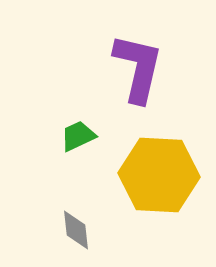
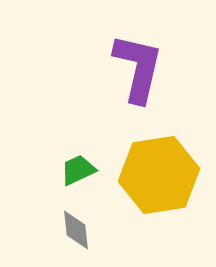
green trapezoid: moved 34 px down
yellow hexagon: rotated 12 degrees counterclockwise
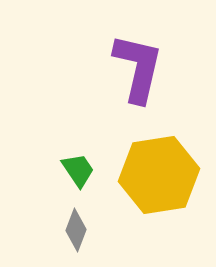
green trapezoid: rotated 81 degrees clockwise
gray diamond: rotated 27 degrees clockwise
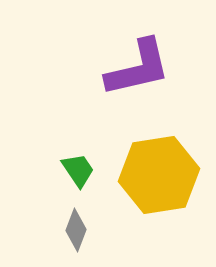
purple L-shape: rotated 64 degrees clockwise
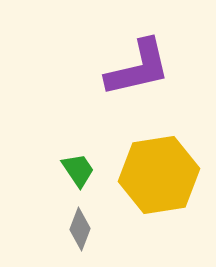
gray diamond: moved 4 px right, 1 px up
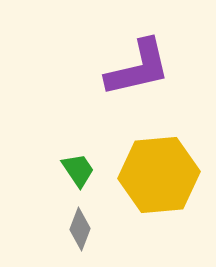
yellow hexagon: rotated 4 degrees clockwise
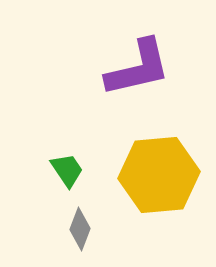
green trapezoid: moved 11 px left
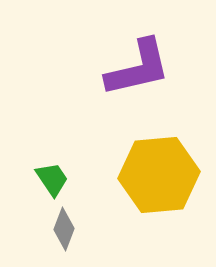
green trapezoid: moved 15 px left, 9 px down
gray diamond: moved 16 px left
